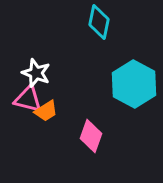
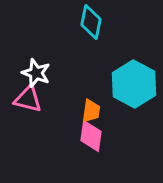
cyan diamond: moved 8 px left
orange trapezoid: moved 45 px right; rotated 50 degrees counterclockwise
pink diamond: rotated 12 degrees counterclockwise
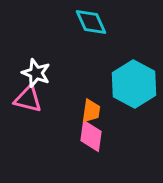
cyan diamond: rotated 36 degrees counterclockwise
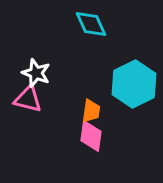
cyan diamond: moved 2 px down
cyan hexagon: rotated 6 degrees clockwise
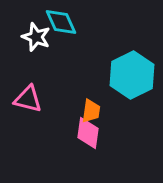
cyan diamond: moved 30 px left, 2 px up
white star: moved 36 px up
cyan hexagon: moved 2 px left, 9 px up
pink diamond: moved 3 px left, 3 px up
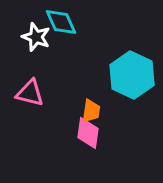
cyan hexagon: rotated 9 degrees counterclockwise
pink triangle: moved 2 px right, 6 px up
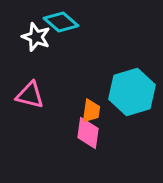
cyan diamond: rotated 24 degrees counterclockwise
cyan hexagon: moved 17 px down; rotated 18 degrees clockwise
pink triangle: moved 2 px down
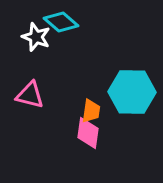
cyan hexagon: rotated 18 degrees clockwise
